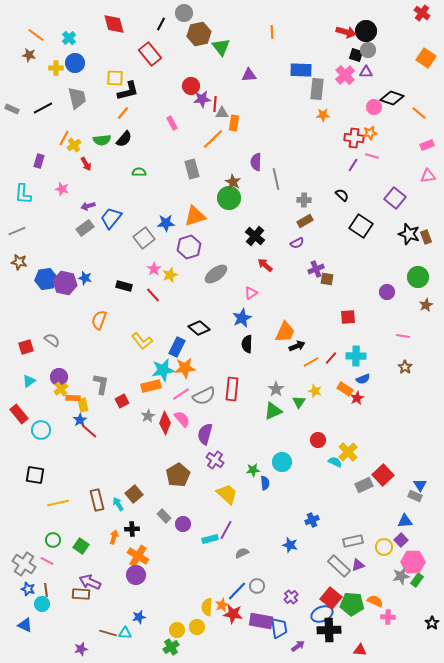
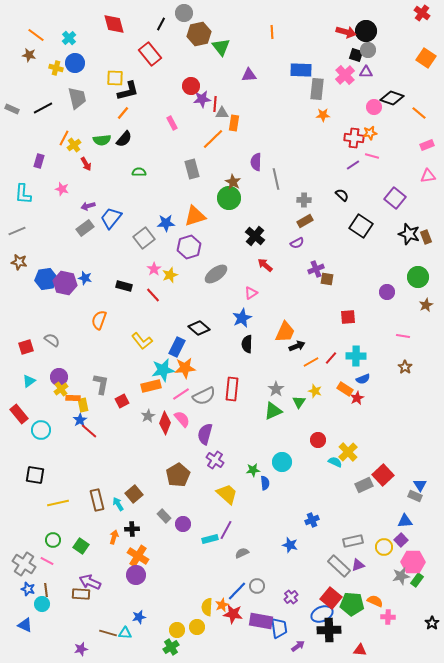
yellow cross at (56, 68): rotated 16 degrees clockwise
purple line at (353, 165): rotated 24 degrees clockwise
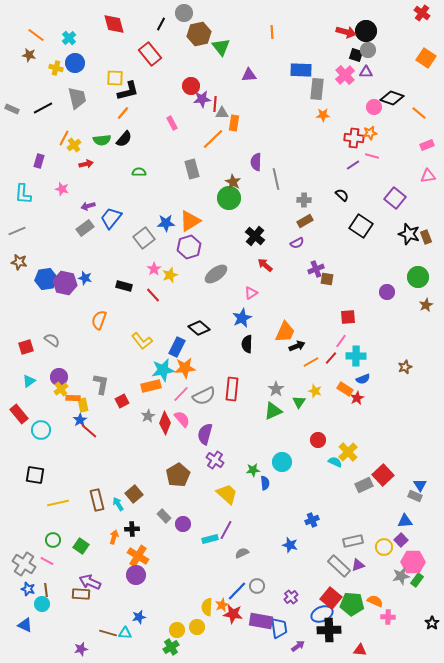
red arrow at (86, 164): rotated 72 degrees counterclockwise
orange triangle at (195, 216): moved 5 px left, 5 px down; rotated 15 degrees counterclockwise
pink line at (403, 336): moved 62 px left, 5 px down; rotated 64 degrees counterclockwise
brown star at (405, 367): rotated 16 degrees clockwise
pink line at (181, 394): rotated 12 degrees counterclockwise
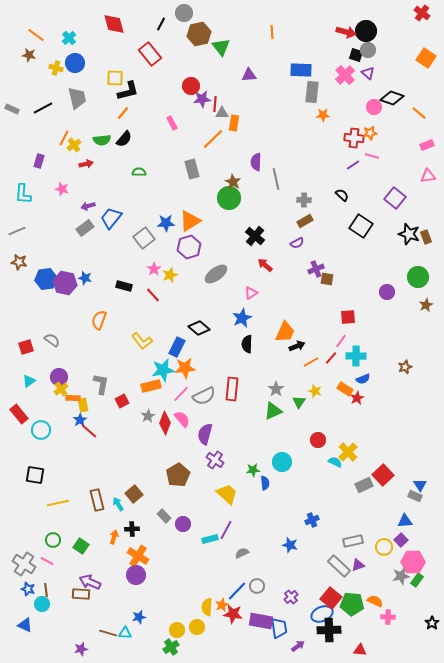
purple triangle at (366, 72): moved 2 px right, 1 px down; rotated 40 degrees clockwise
gray rectangle at (317, 89): moved 5 px left, 3 px down
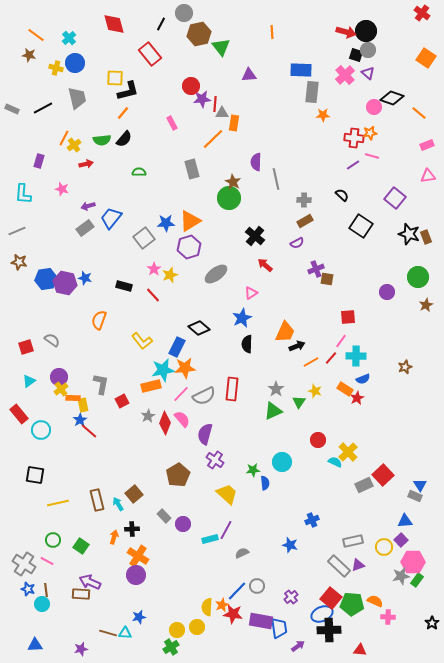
blue triangle at (25, 625): moved 10 px right, 20 px down; rotated 28 degrees counterclockwise
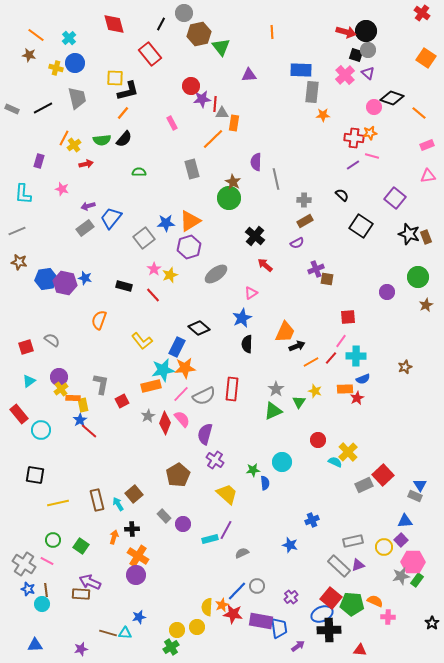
orange rectangle at (345, 389): rotated 35 degrees counterclockwise
